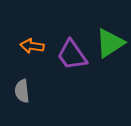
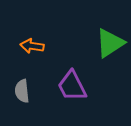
purple trapezoid: moved 31 px down; rotated 8 degrees clockwise
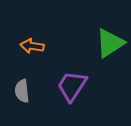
purple trapezoid: rotated 60 degrees clockwise
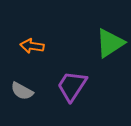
gray semicircle: rotated 55 degrees counterclockwise
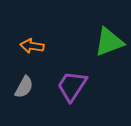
green triangle: moved 1 px left, 1 px up; rotated 12 degrees clockwise
gray semicircle: moved 2 px right, 4 px up; rotated 90 degrees counterclockwise
